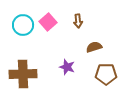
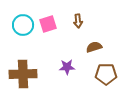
pink square: moved 2 px down; rotated 24 degrees clockwise
purple star: rotated 21 degrees counterclockwise
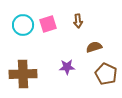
brown pentagon: rotated 25 degrees clockwise
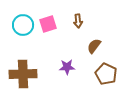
brown semicircle: moved 1 px up; rotated 35 degrees counterclockwise
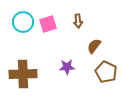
cyan circle: moved 3 px up
brown pentagon: moved 2 px up
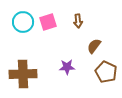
pink square: moved 2 px up
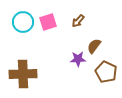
brown arrow: rotated 48 degrees clockwise
purple star: moved 11 px right, 8 px up
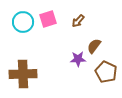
pink square: moved 3 px up
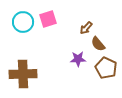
brown arrow: moved 8 px right, 7 px down
brown semicircle: moved 4 px right, 2 px up; rotated 77 degrees counterclockwise
brown pentagon: moved 4 px up
